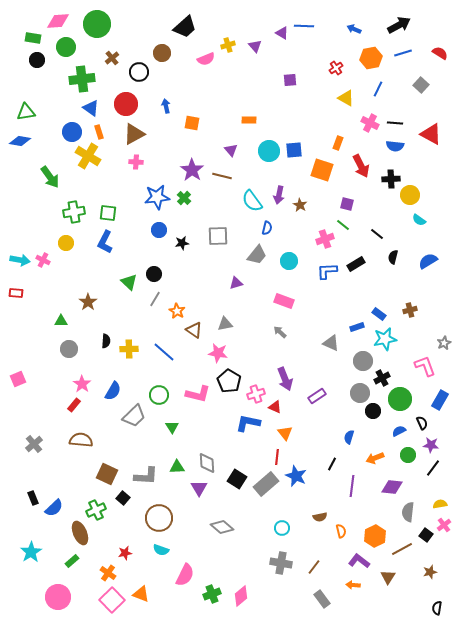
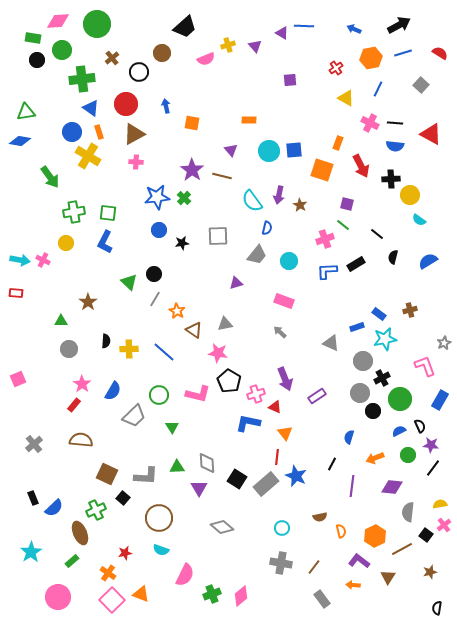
green circle at (66, 47): moved 4 px left, 3 px down
black semicircle at (422, 423): moved 2 px left, 3 px down
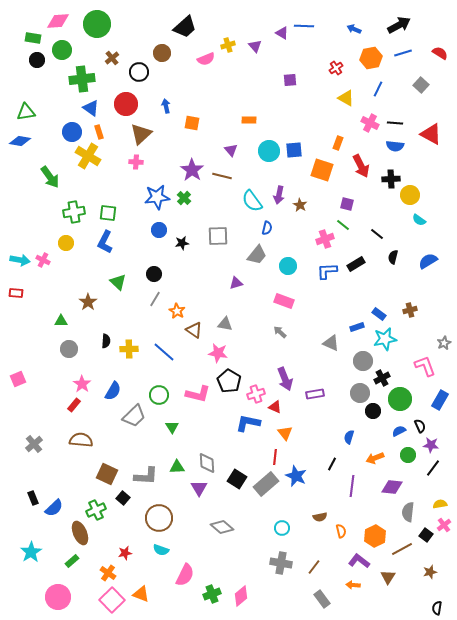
brown triangle at (134, 134): moved 7 px right; rotated 15 degrees counterclockwise
cyan circle at (289, 261): moved 1 px left, 5 px down
green triangle at (129, 282): moved 11 px left
gray triangle at (225, 324): rotated 21 degrees clockwise
purple rectangle at (317, 396): moved 2 px left, 2 px up; rotated 24 degrees clockwise
red line at (277, 457): moved 2 px left
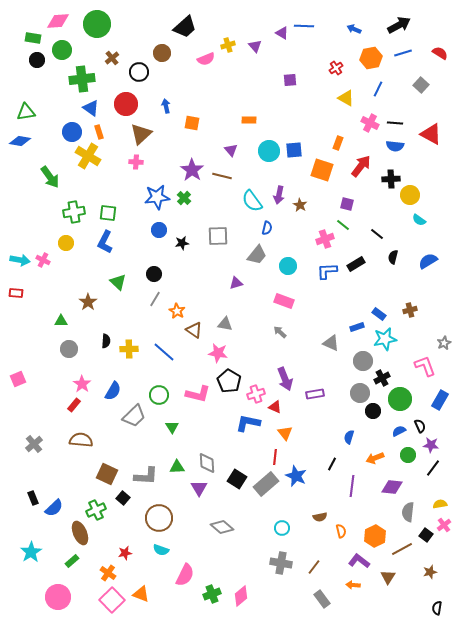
red arrow at (361, 166): rotated 115 degrees counterclockwise
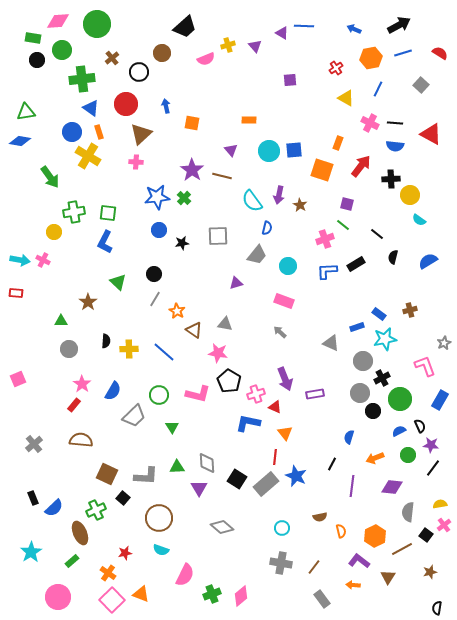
yellow circle at (66, 243): moved 12 px left, 11 px up
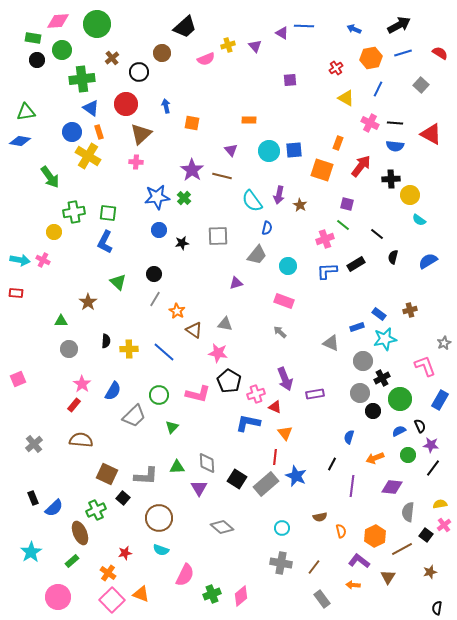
green triangle at (172, 427): rotated 16 degrees clockwise
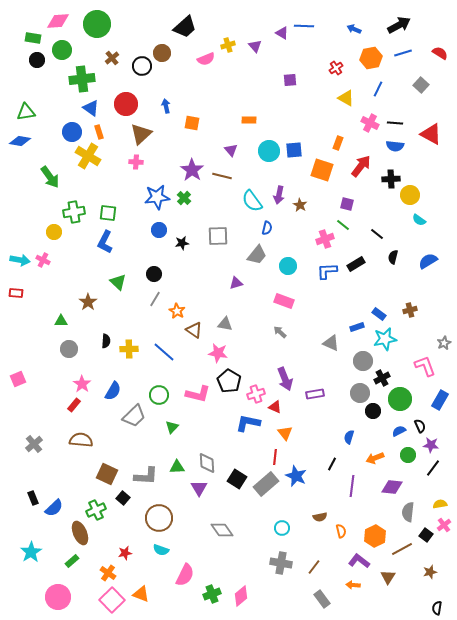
black circle at (139, 72): moved 3 px right, 6 px up
gray diamond at (222, 527): moved 3 px down; rotated 15 degrees clockwise
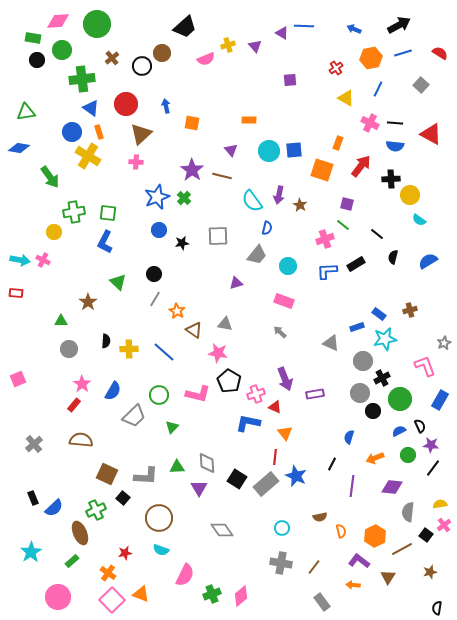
blue diamond at (20, 141): moved 1 px left, 7 px down
blue star at (157, 197): rotated 15 degrees counterclockwise
gray rectangle at (322, 599): moved 3 px down
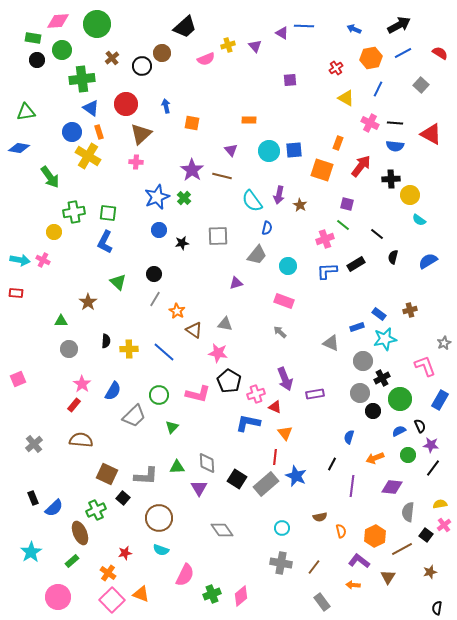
blue line at (403, 53): rotated 12 degrees counterclockwise
